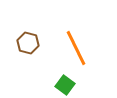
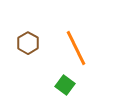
brown hexagon: rotated 15 degrees clockwise
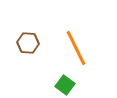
brown hexagon: rotated 25 degrees counterclockwise
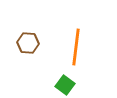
orange line: moved 1 px up; rotated 33 degrees clockwise
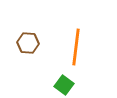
green square: moved 1 px left
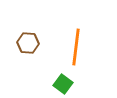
green square: moved 1 px left, 1 px up
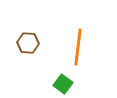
orange line: moved 2 px right
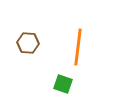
green square: rotated 18 degrees counterclockwise
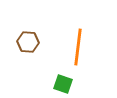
brown hexagon: moved 1 px up
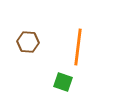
green square: moved 2 px up
